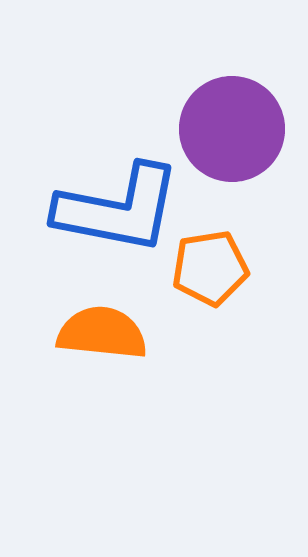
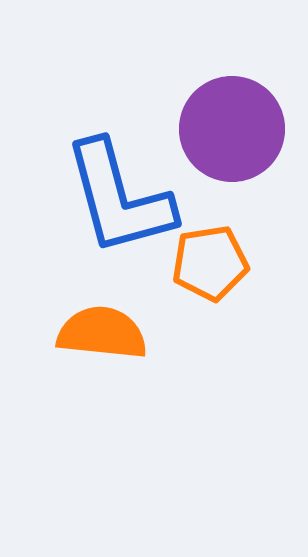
blue L-shape: moved 1 px right, 11 px up; rotated 64 degrees clockwise
orange pentagon: moved 5 px up
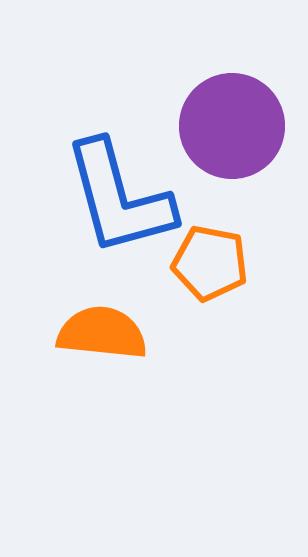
purple circle: moved 3 px up
orange pentagon: rotated 20 degrees clockwise
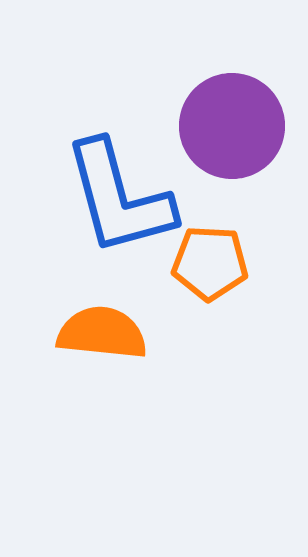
orange pentagon: rotated 8 degrees counterclockwise
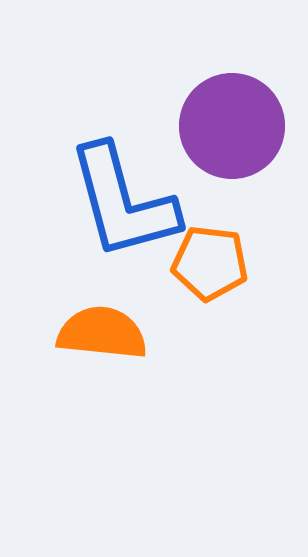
blue L-shape: moved 4 px right, 4 px down
orange pentagon: rotated 4 degrees clockwise
